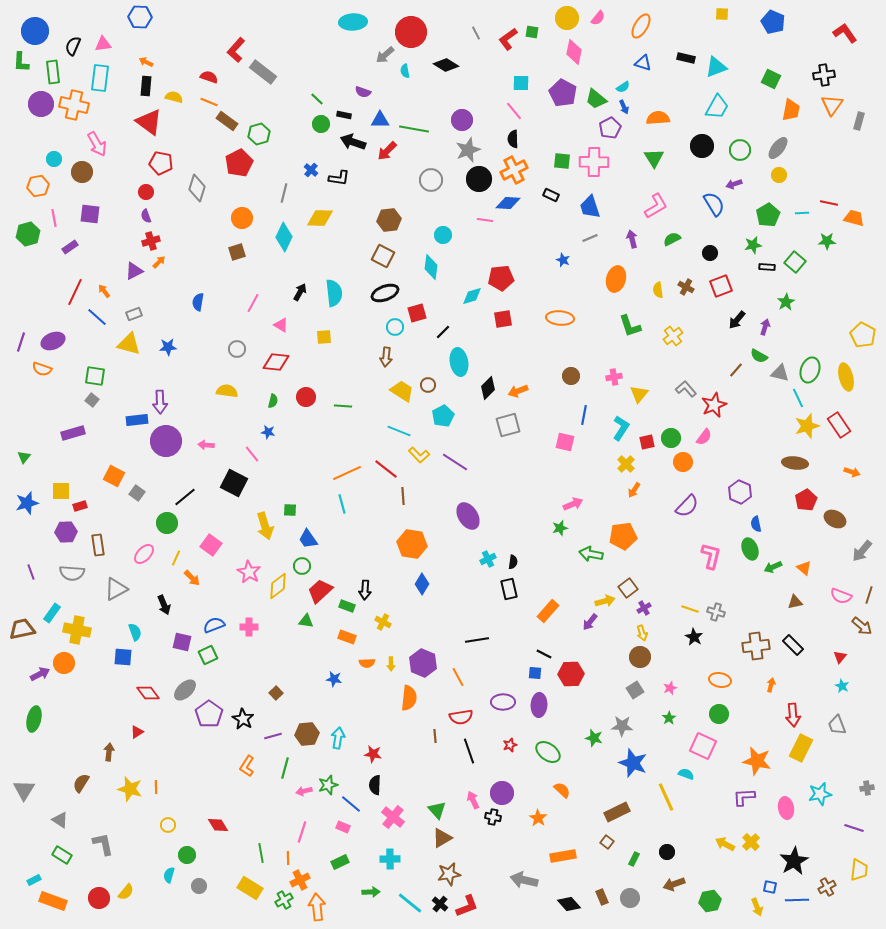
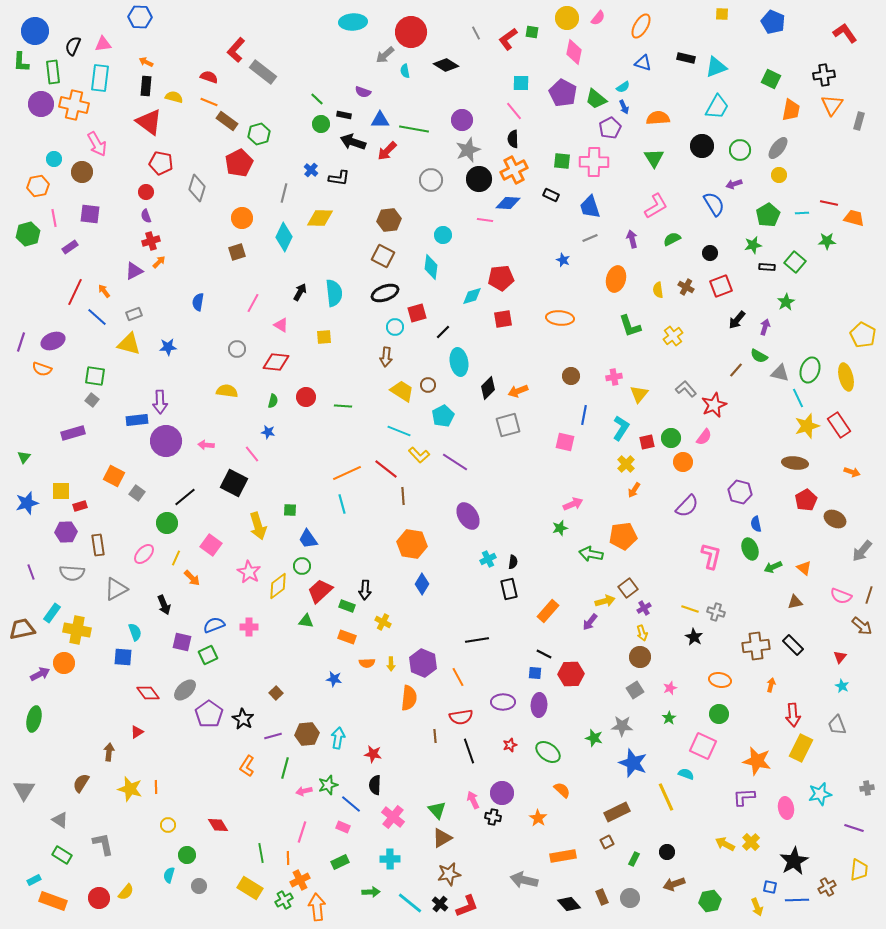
purple hexagon at (740, 492): rotated 10 degrees counterclockwise
yellow arrow at (265, 526): moved 7 px left
brown square at (607, 842): rotated 24 degrees clockwise
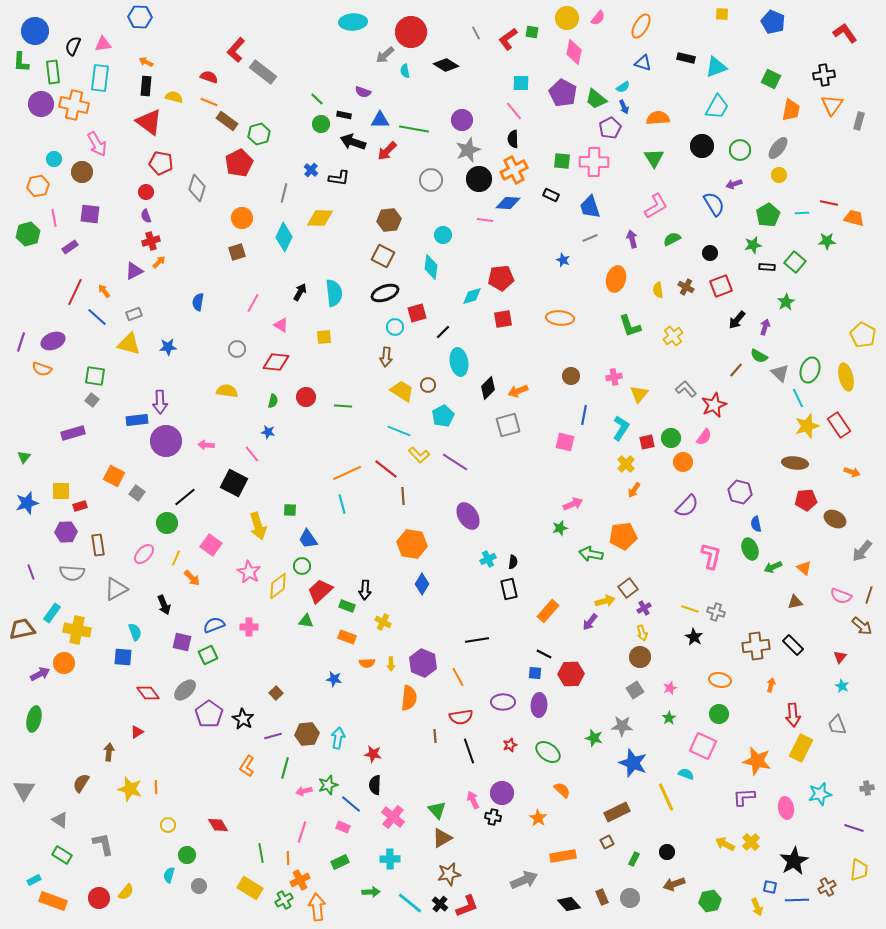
gray triangle at (780, 373): rotated 30 degrees clockwise
red pentagon at (806, 500): rotated 25 degrees clockwise
gray arrow at (524, 880): rotated 144 degrees clockwise
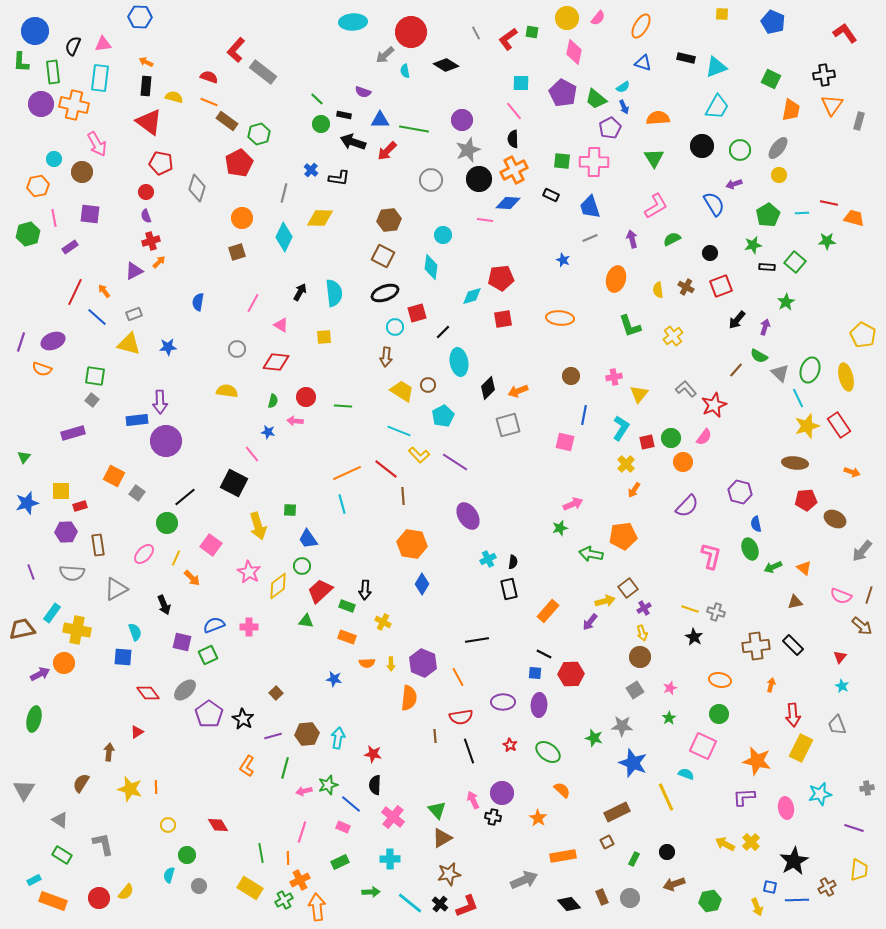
pink arrow at (206, 445): moved 89 px right, 24 px up
red star at (510, 745): rotated 24 degrees counterclockwise
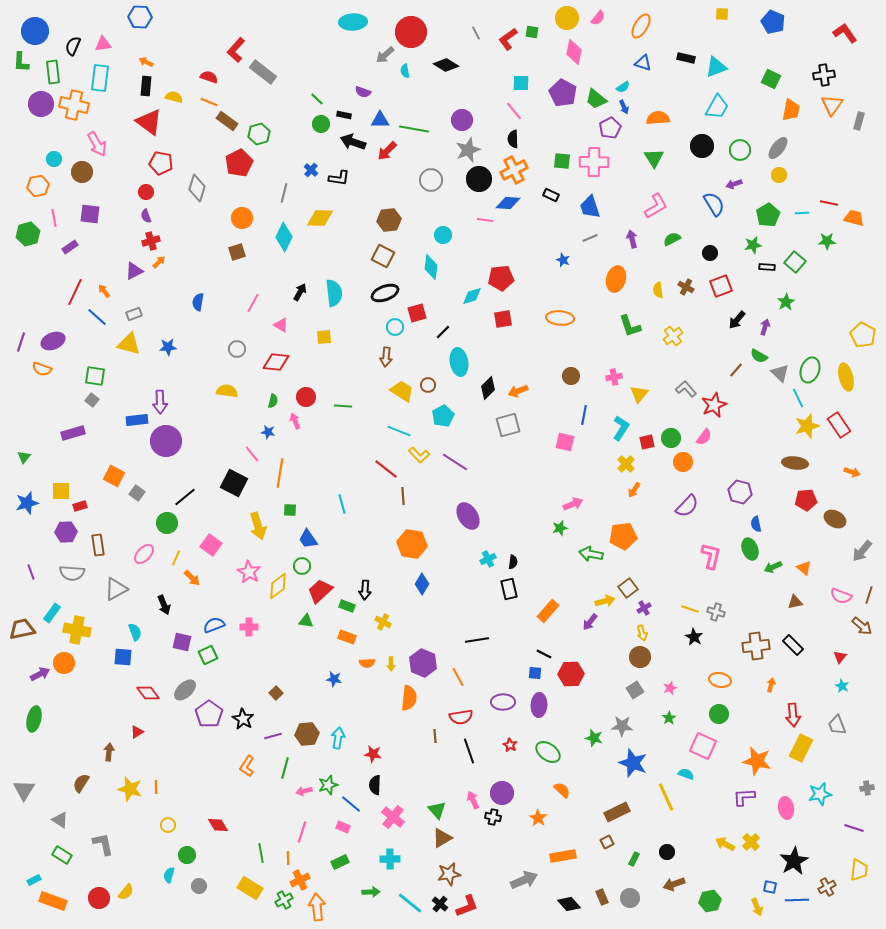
pink arrow at (295, 421): rotated 63 degrees clockwise
orange line at (347, 473): moved 67 px left; rotated 56 degrees counterclockwise
